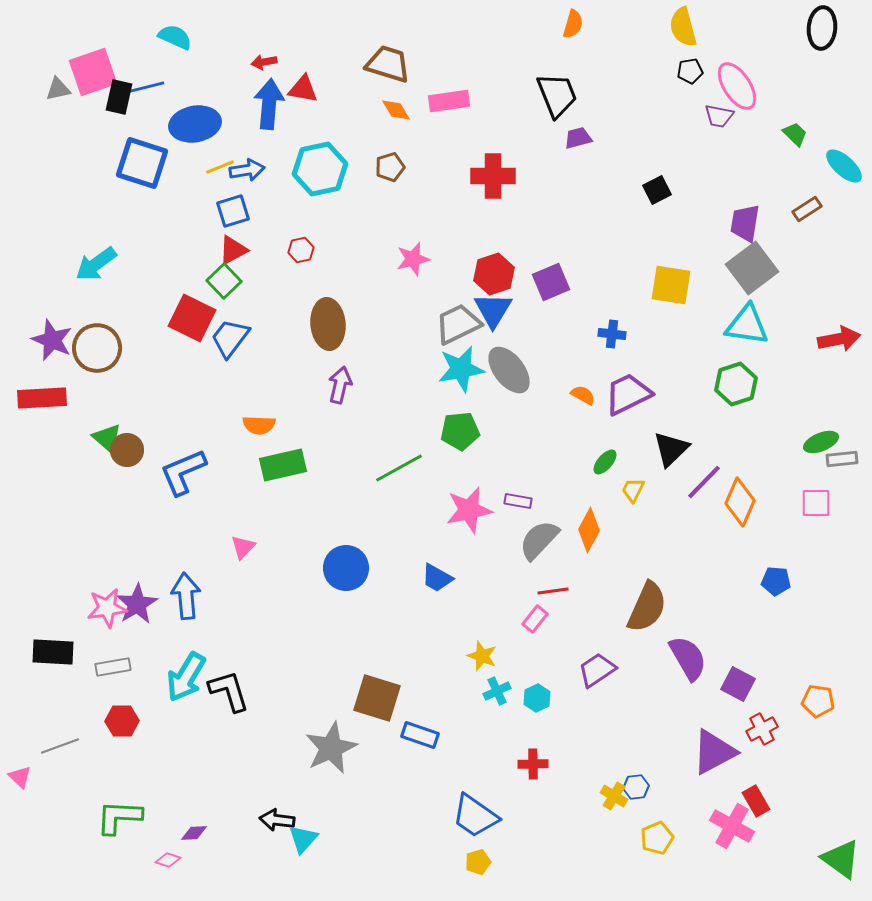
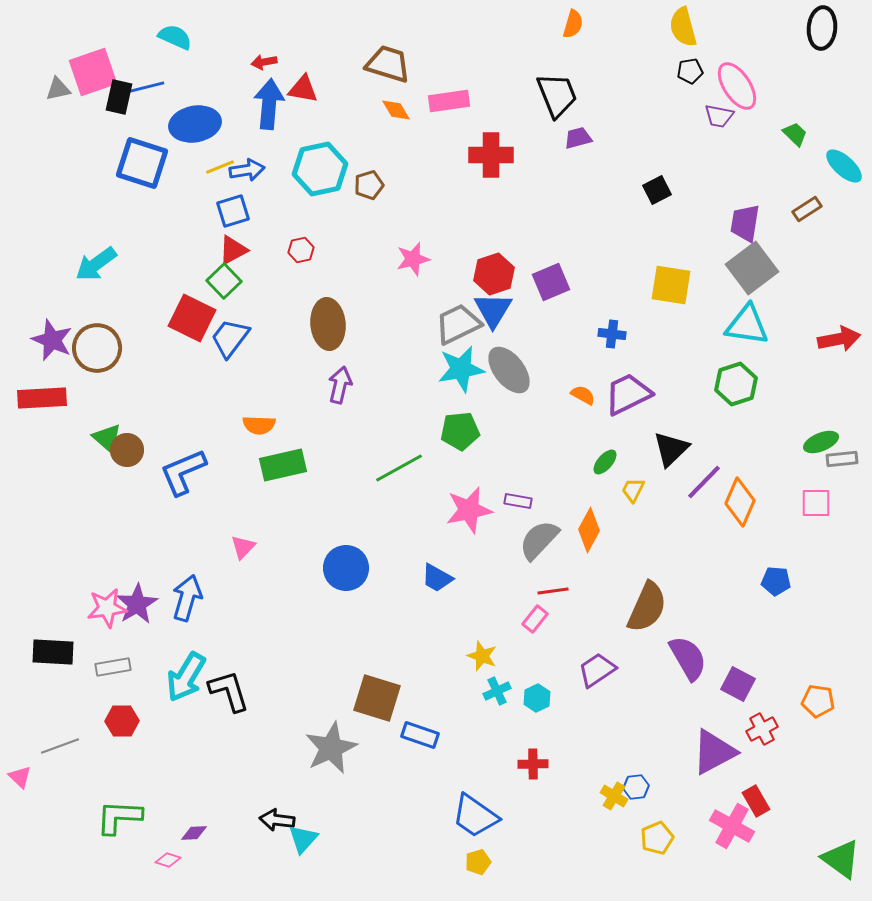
brown pentagon at (390, 167): moved 21 px left, 18 px down
red cross at (493, 176): moved 2 px left, 21 px up
blue arrow at (186, 596): moved 1 px right, 2 px down; rotated 21 degrees clockwise
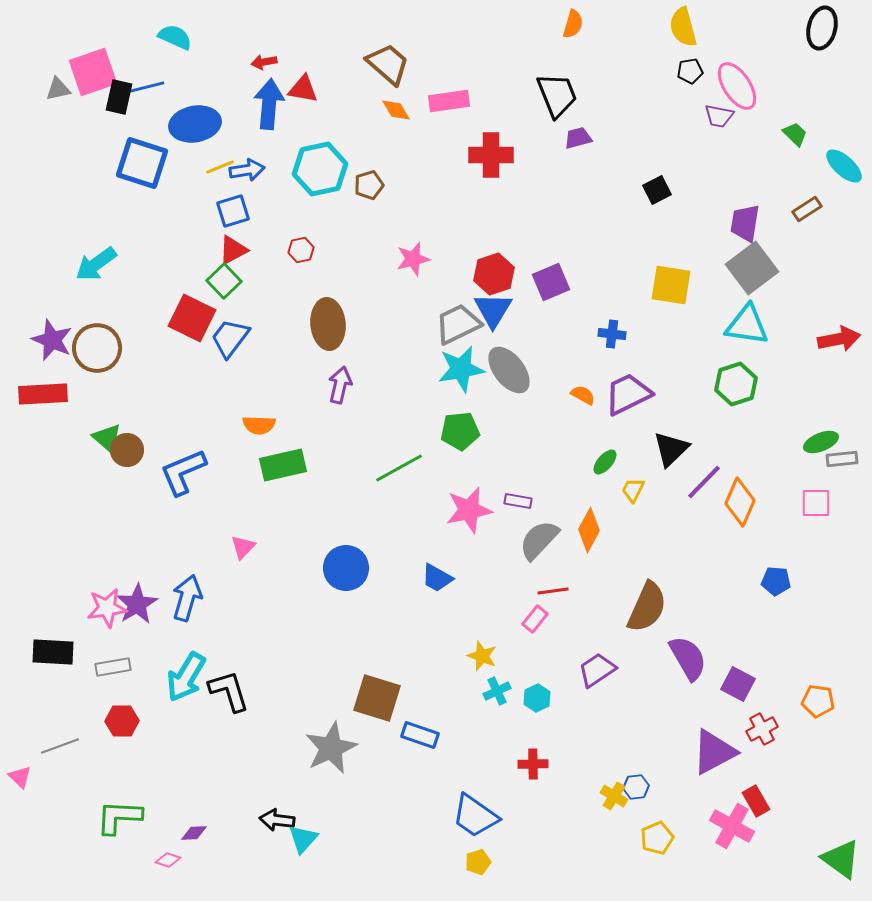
black ellipse at (822, 28): rotated 9 degrees clockwise
brown trapezoid at (388, 64): rotated 24 degrees clockwise
red rectangle at (42, 398): moved 1 px right, 4 px up
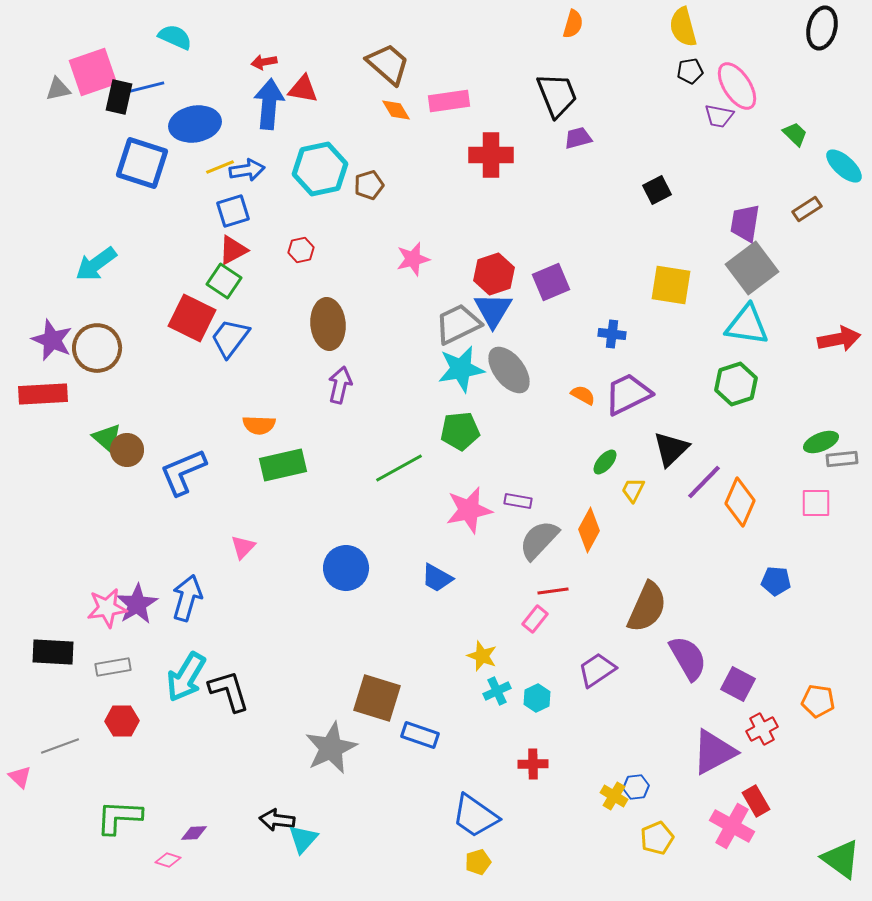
green square at (224, 281): rotated 12 degrees counterclockwise
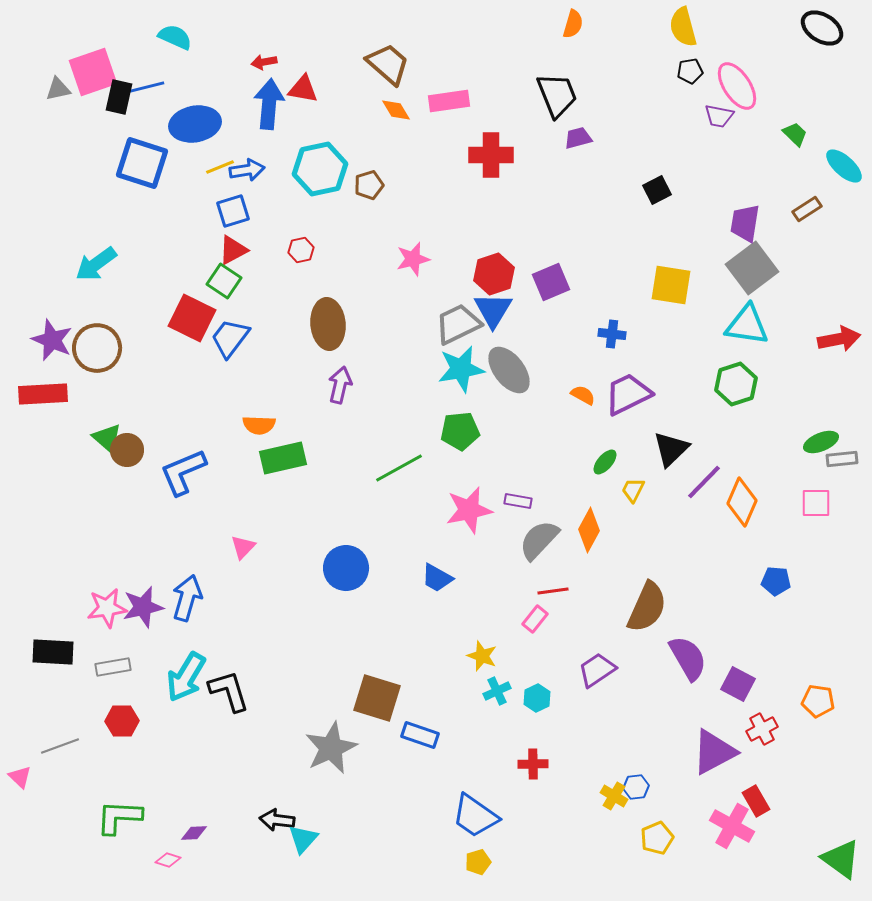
black ellipse at (822, 28): rotated 72 degrees counterclockwise
green rectangle at (283, 465): moved 7 px up
orange diamond at (740, 502): moved 2 px right
purple star at (137, 604): moved 6 px right, 3 px down; rotated 18 degrees clockwise
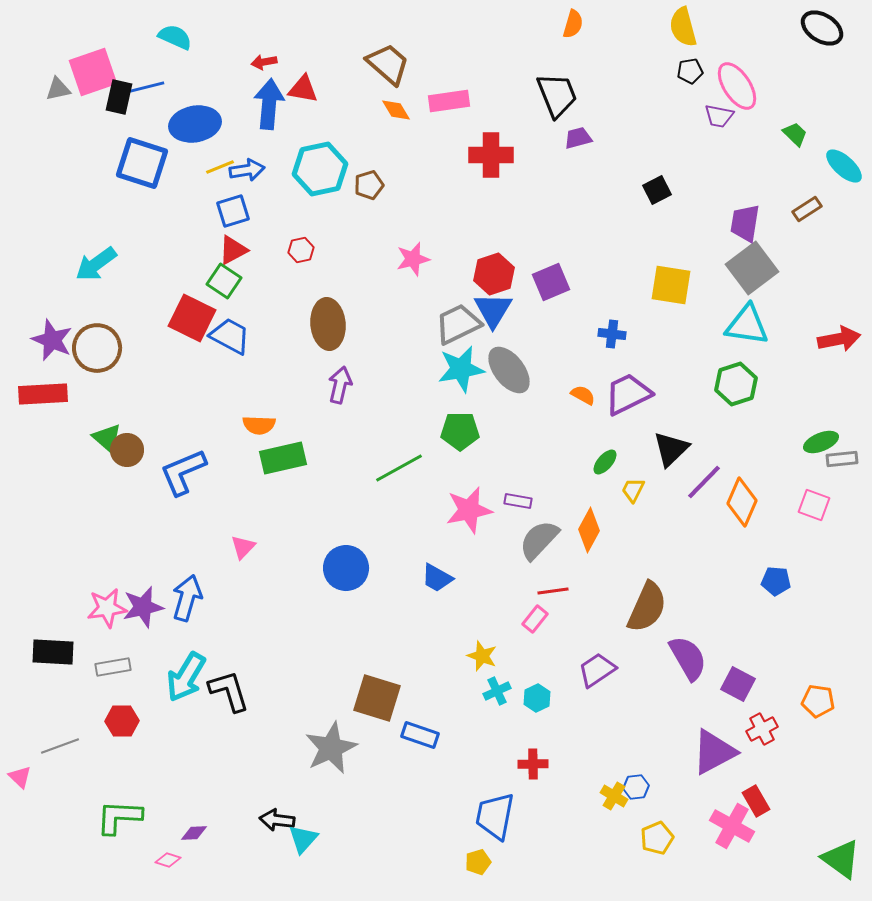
blue trapezoid at (230, 338): moved 2 px up; rotated 81 degrees clockwise
green pentagon at (460, 431): rotated 6 degrees clockwise
pink square at (816, 503): moved 2 px left, 2 px down; rotated 20 degrees clockwise
blue trapezoid at (475, 816): moved 20 px right; rotated 66 degrees clockwise
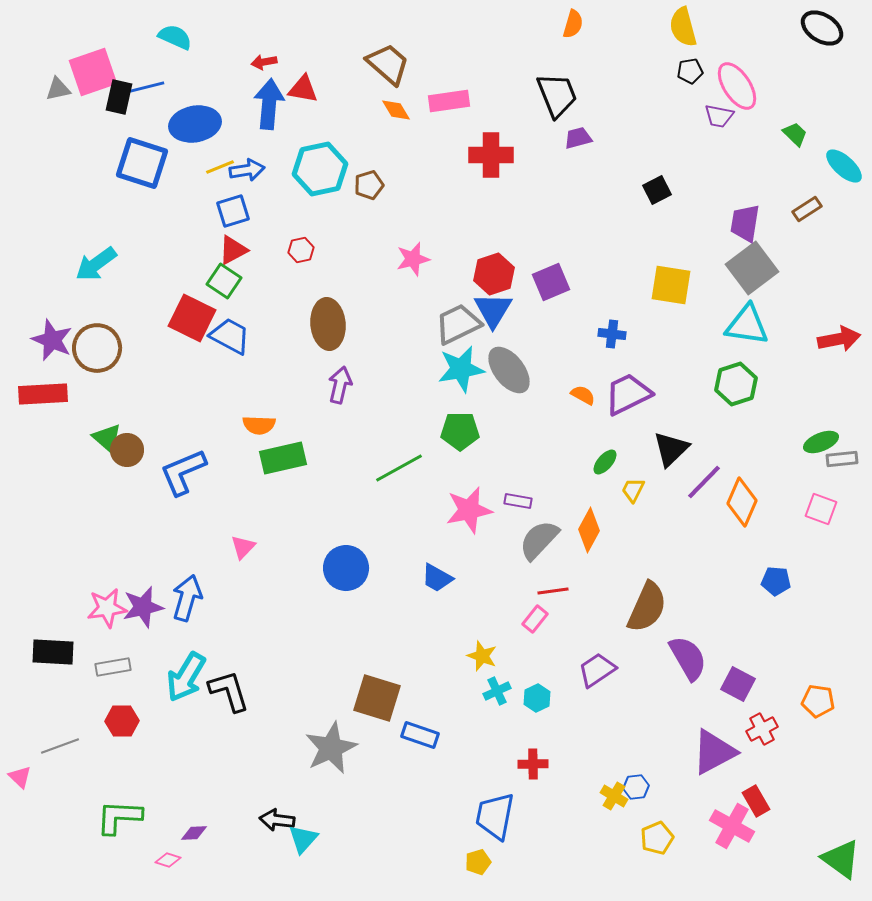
pink square at (814, 505): moved 7 px right, 4 px down
